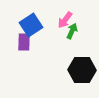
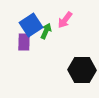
green arrow: moved 26 px left
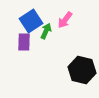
blue square: moved 4 px up
black hexagon: rotated 12 degrees clockwise
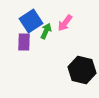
pink arrow: moved 3 px down
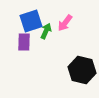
blue square: rotated 15 degrees clockwise
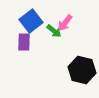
blue square: rotated 20 degrees counterclockwise
green arrow: moved 8 px right; rotated 105 degrees clockwise
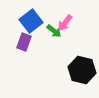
purple rectangle: rotated 18 degrees clockwise
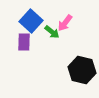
blue square: rotated 10 degrees counterclockwise
green arrow: moved 2 px left, 1 px down
purple rectangle: rotated 18 degrees counterclockwise
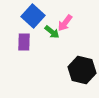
blue square: moved 2 px right, 5 px up
